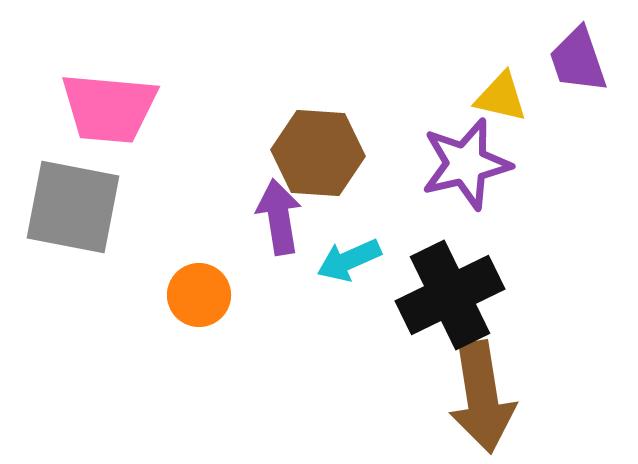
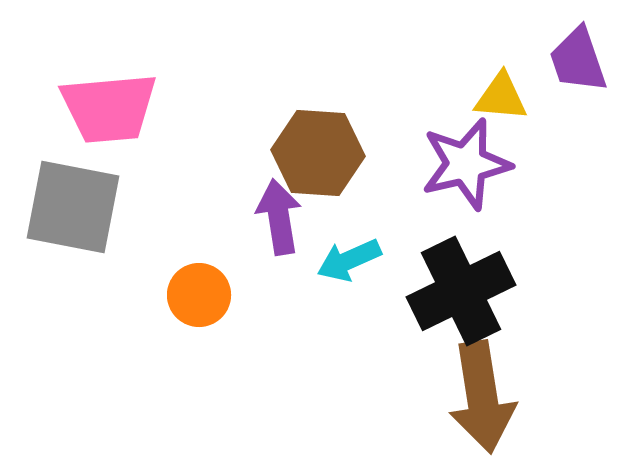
yellow triangle: rotated 8 degrees counterclockwise
pink trapezoid: rotated 10 degrees counterclockwise
black cross: moved 11 px right, 4 px up
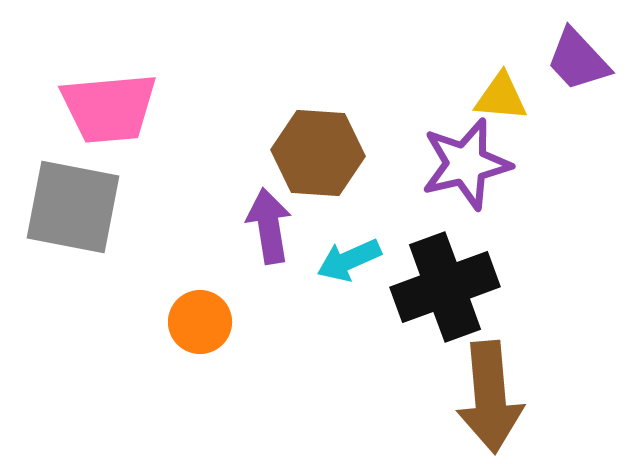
purple trapezoid: rotated 24 degrees counterclockwise
purple arrow: moved 10 px left, 9 px down
black cross: moved 16 px left, 4 px up; rotated 6 degrees clockwise
orange circle: moved 1 px right, 27 px down
brown arrow: moved 8 px right; rotated 4 degrees clockwise
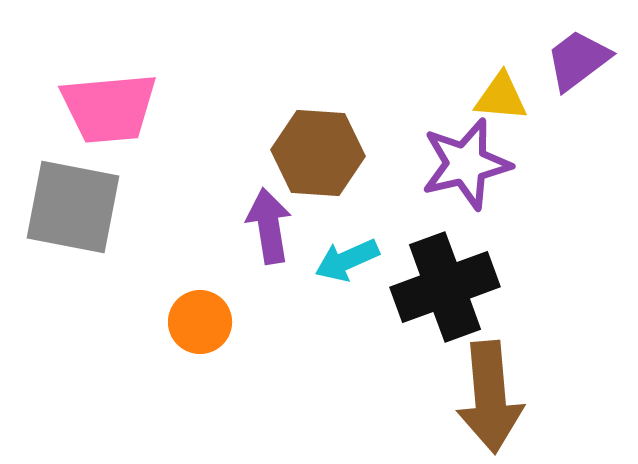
purple trapezoid: rotated 96 degrees clockwise
cyan arrow: moved 2 px left
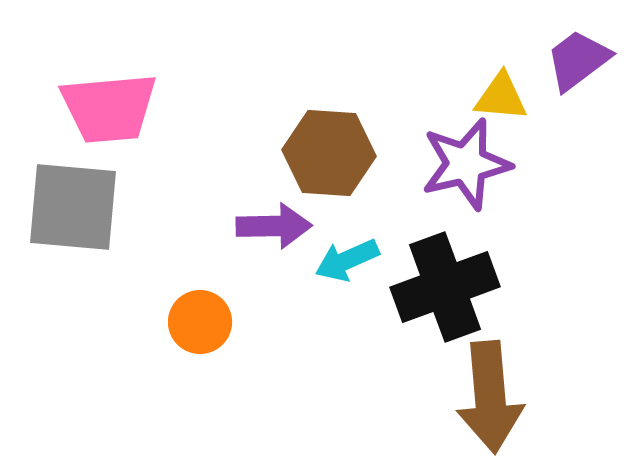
brown hexagon: moved 11 px right
gray square: rotated 6 degrees counterclockwise
purple arrow: moved 5 px right; rotated 98 degrees clockwise
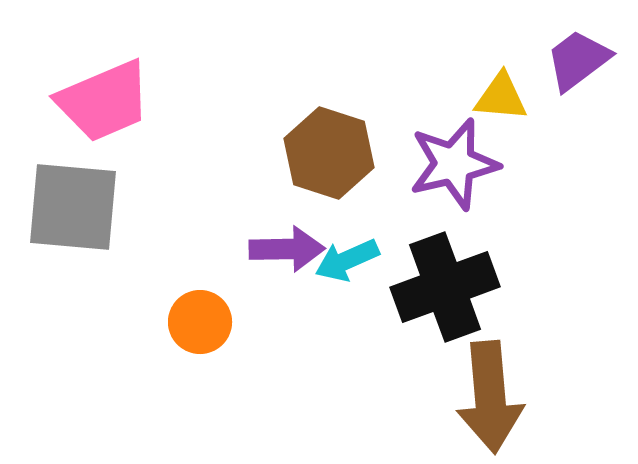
pink trapezoid: moved 5 px left, 7 px up; rotated 18 degrees counterclockwise
brown hexagon: rotated 14 degrees clockwise
purple star: moved 12 px left
purple arrow: moved 13 px right, 23 px down
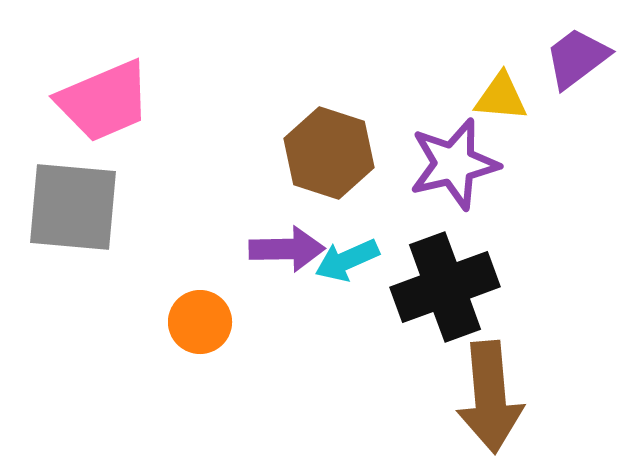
purple trapezoid: moved 1 px left, 2 px up
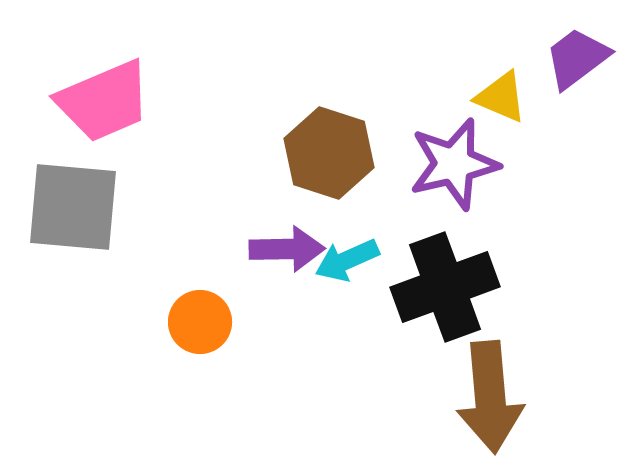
yellow triangle: rotated 18 degrees clockwise
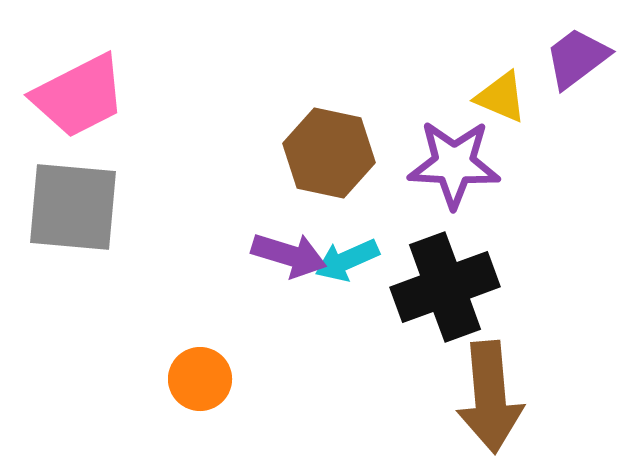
pink trapezoid: moved 25 px left, 5 px up; rotated 4 degrees counterclockwise
brown hexagon: rotated 6 degrees counterclockwise
purple star: rotated 16 degrees clockwise
purple arrow: moved 2 px right, 6 px down; rotated 18 degrees clockwise
orange circle: moved 57 px down
